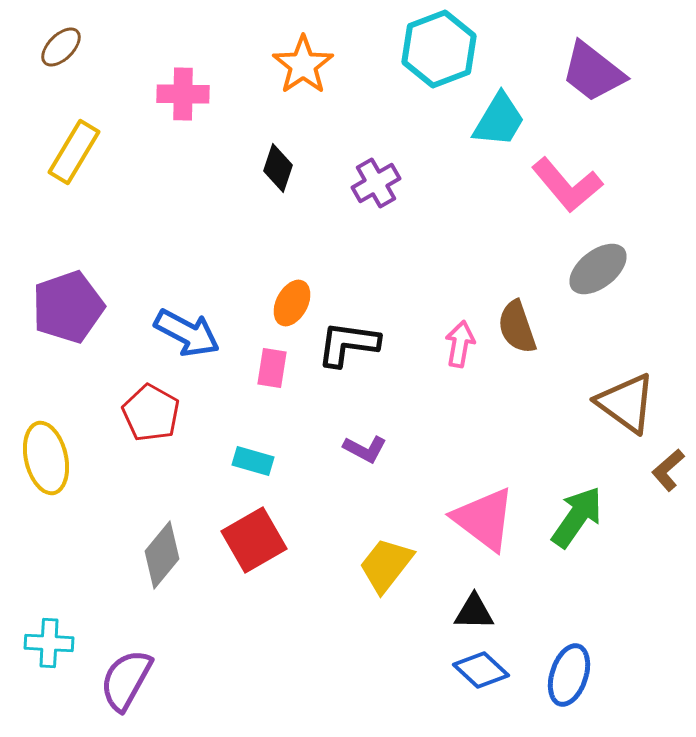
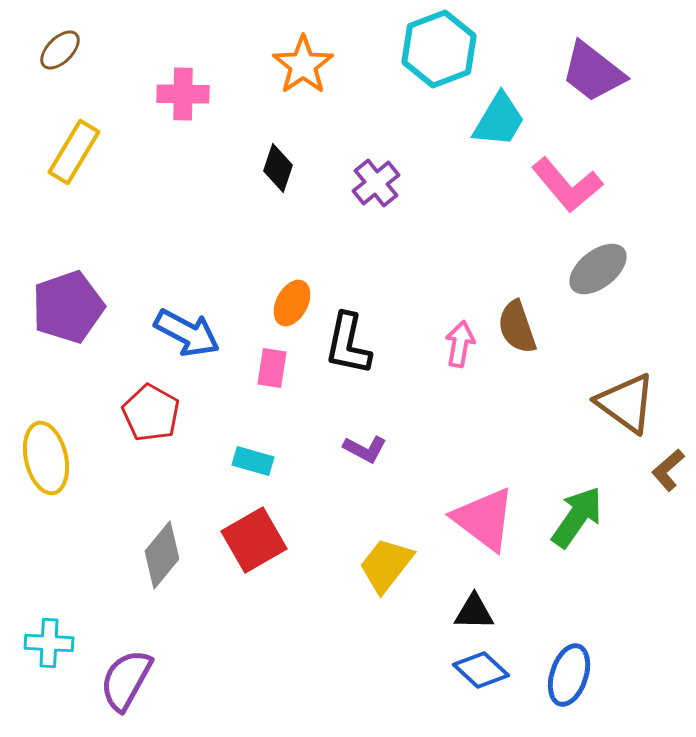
brown ellipse: moved 1 px left, 3 px down
purple cross: rotated 9 degrees counterclockwise
black L-shape: rotated 86 degrees counterclockwise
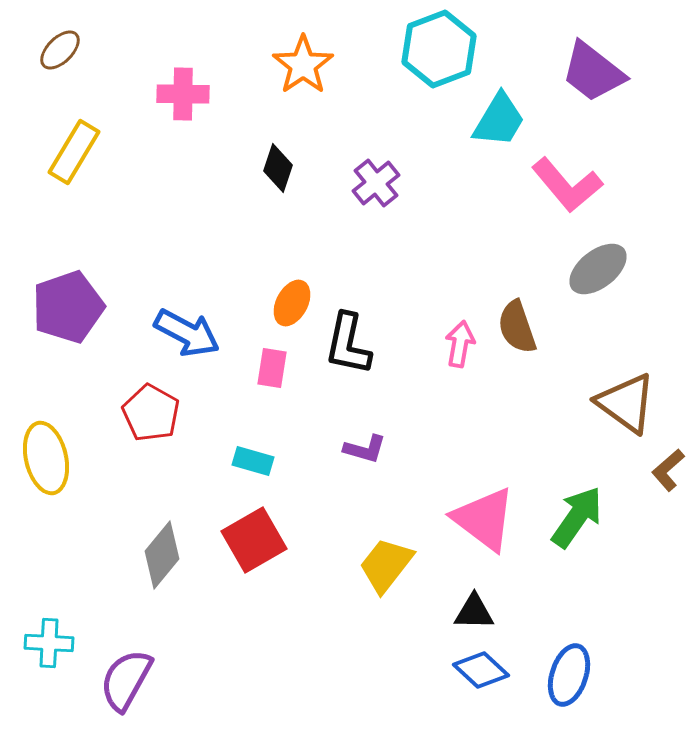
purple L-shape: rotated 12 degrees counterclockwise
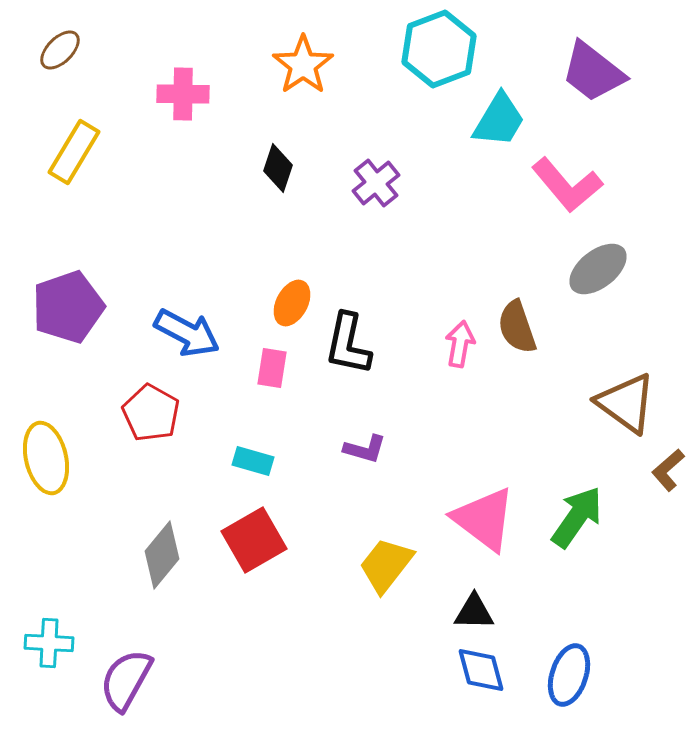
blue diamond: rotated 32 degrees clockwise
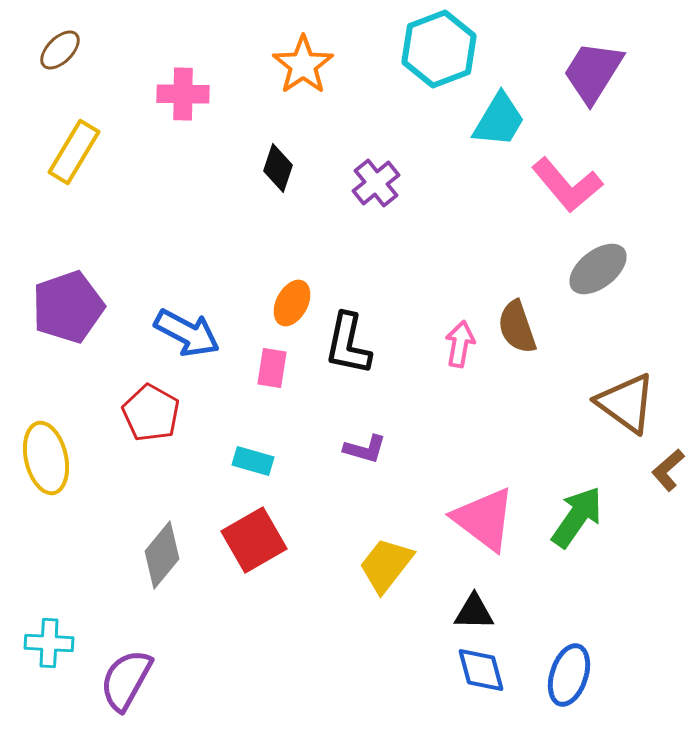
purple trapezoid: rotated 84 degrees clockwise
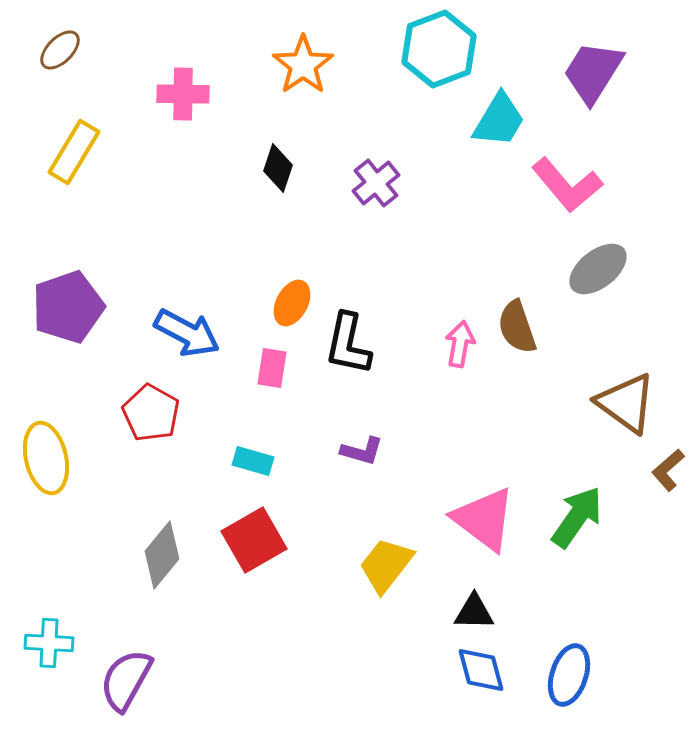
purple L-shape: moved 3 px left, 2 px down
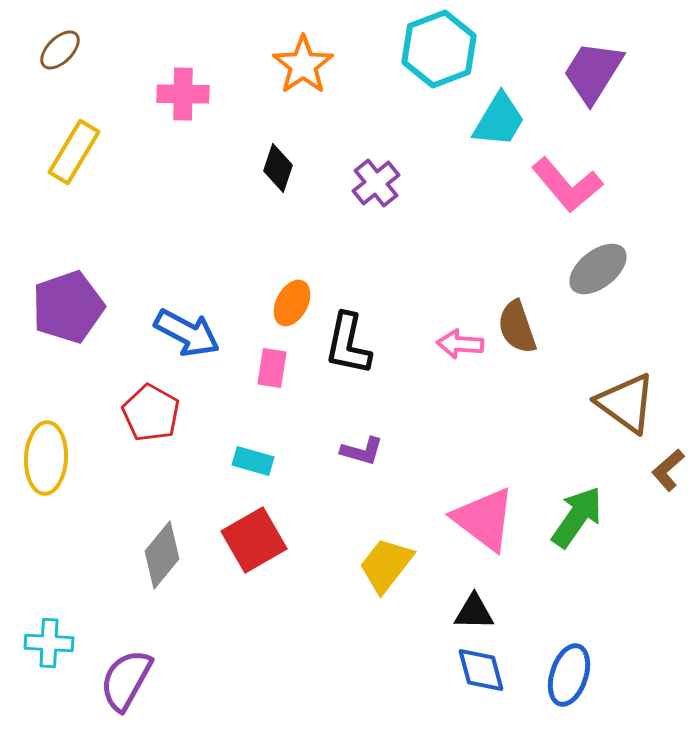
pink arrow: rotated 96 degrees counterclockwise
yellow ellipse: rotated 16 degrees clockwise
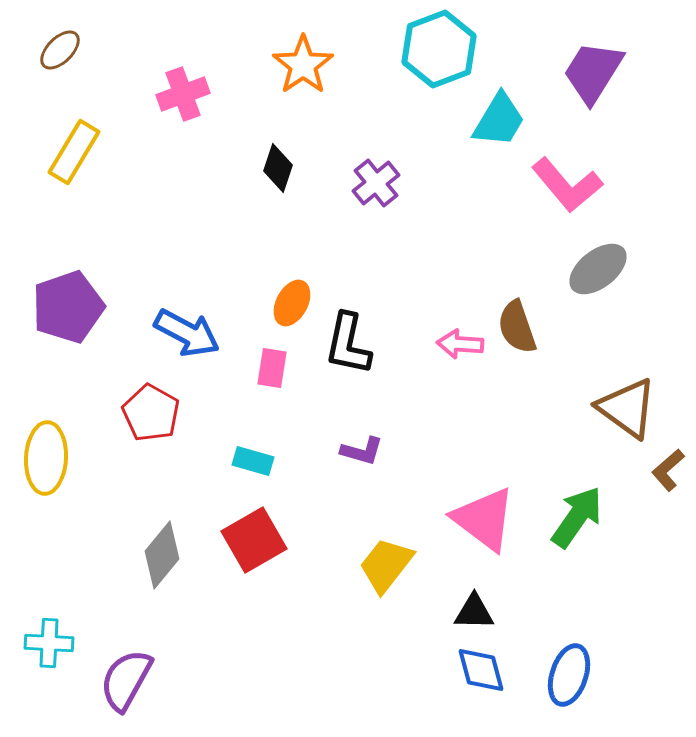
pink cross: rotated 21 degrees counterclockwise
brown triangle: moved 1 px right, 5 px down
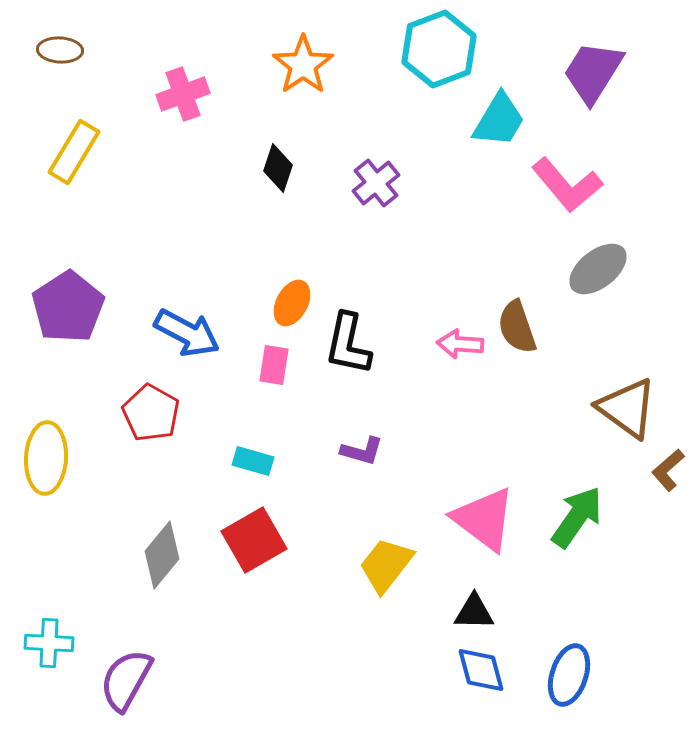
brown ellipse: rotated 48 degrees clockwise
purple pentagon: rotated 14 degrees counterclockwise
pink rectangle: moved 2 px right, 3 px up
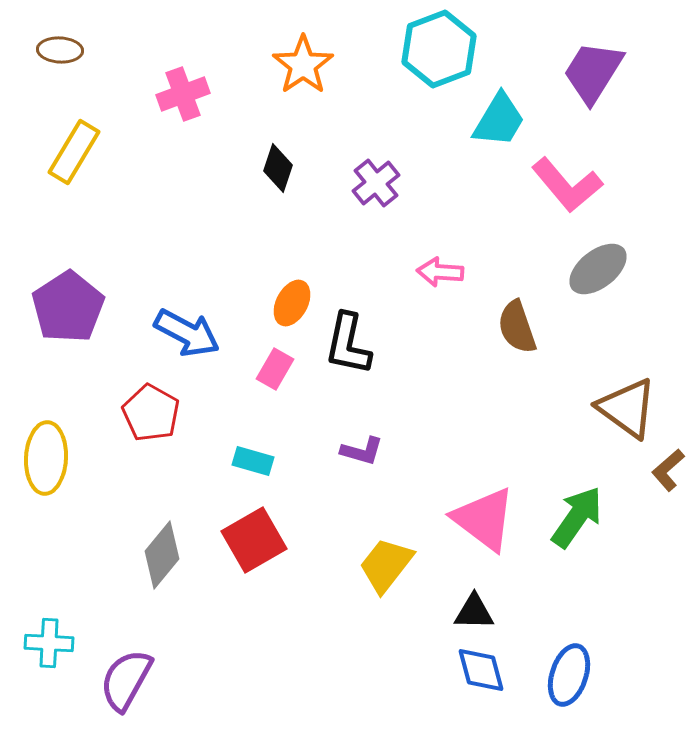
pink arrow: moved 20 px left, 72 px up
pink rectangle: moved 1 px right, 4 px down; rotated 21 degrees clockwise
